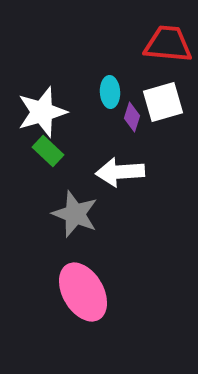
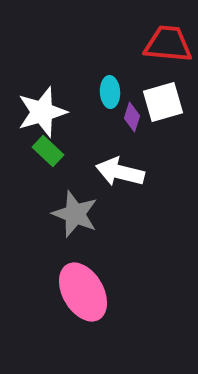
white arrow: rotated 18 degrees clockwise
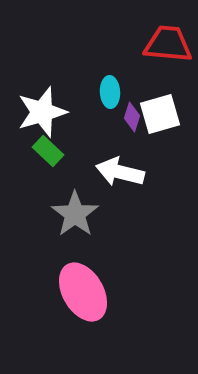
white square: moved 3 px left, 12 px down
gray star: rotated 15 degrees clockwise
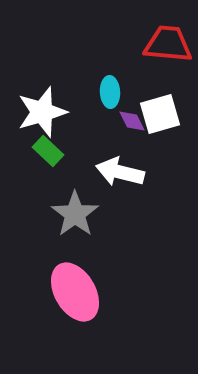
purple diamond: moved 4 px down; rotated 44 degrees counterclockwise
pink ellipse: moved 8 px left
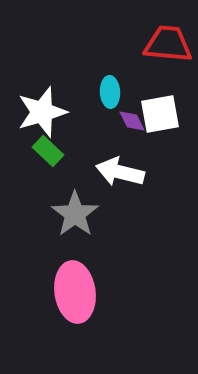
white square: rotated 6 degrees clockwise
pink ellipse: rotated 22 degrees clockwise
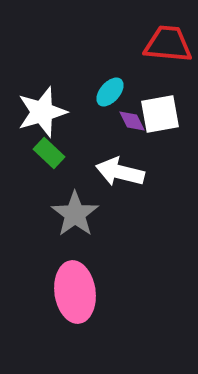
cyan ellipse: rotated 44 degrees clockwise
green rectangle: moved 1 px right, 2 px down
